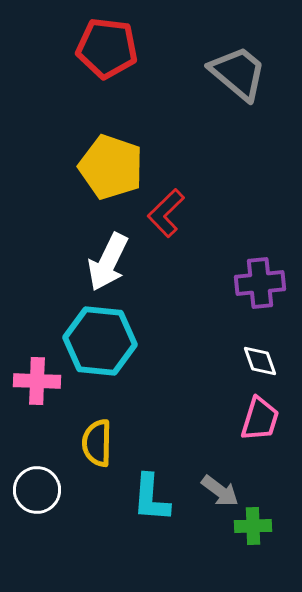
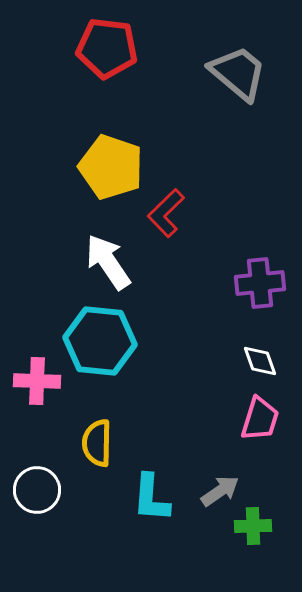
white arrow: rotated 120 degrees clockwise
gray arrow: rotated 72 degrees counterclockwise
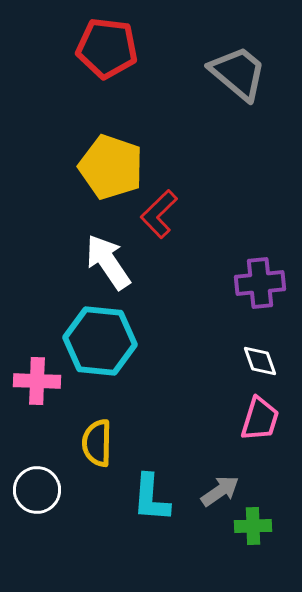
red L-shape: moved 7 px left, 1 px down
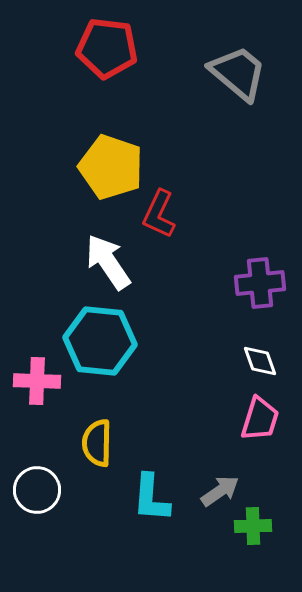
red L-shape: rotated 21 degrees counterclockwise
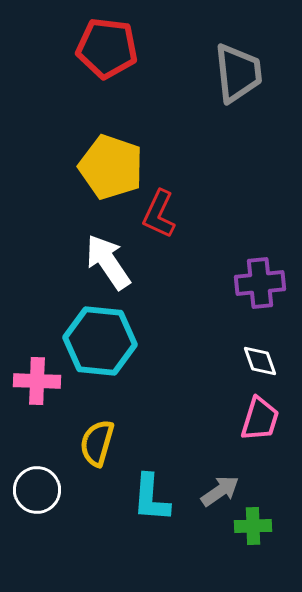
gray trapezoid: rotated 44 degrees clockwise
yellow semicircle: rotated 15 degrees clockwise
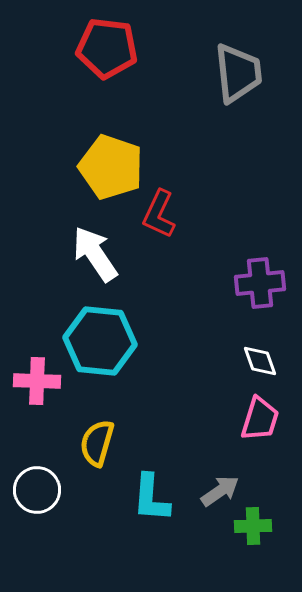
white arrow: moved 13 px left, 8 px up
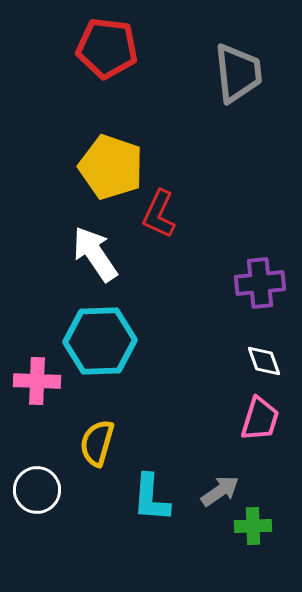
cyan hexagon: rotated 8 degrees counterclockwise
white diamond: moved 4 px right
